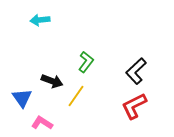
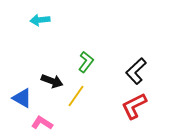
blue triangle: rotated 25 degrees counterclockwise
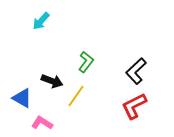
cyan arrow: moved 1 px right, 1 px down; rotated 42 degrees counterclockwise
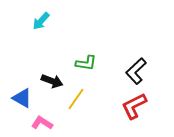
green L-shape: moved 1 px down; rotated 60 degrees clockwise
yellow line: moved 3 px down
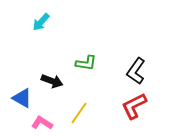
cyan arrow: moved 1 px down
black L-shape: rotated 12 degrees counterclockwise
yellow line: moved 3 px right, 14 px down
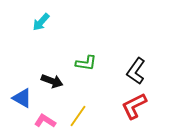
yellow line: moved 1 px left, 3 px down
pink L-shape: moved 3 px right, 2 px up
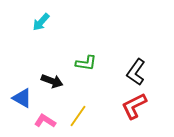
black L-shape: moved 1 px down
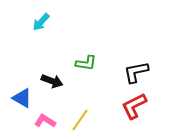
black L-shape: rotated 44 degrees clockwise
yellow line: moved 2 px right, 4 px down
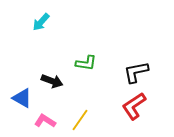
red L-shape: rotated 8 degrees counterclockwise
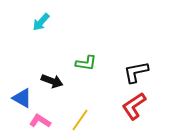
pink L-shape: moved 5 px left
